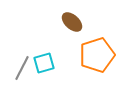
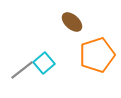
cyan square: rotated 25 degrees counterclockwise
gray line: moved 2 px down; rotated 25 degrees clockwise
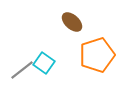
cyan square: rotated 15 degrees counterclockwise
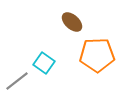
orange pentagon: rotated 16 degrees clockwise
gray line: moved 5 px left, 11 px down
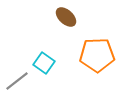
brown ellipse: moved 6 px left, 5 px up
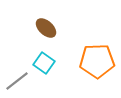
brown ellipse: moved 20 px left, 11 px down
orange pentagon: moved 6 px down
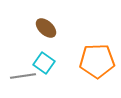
gray line: moved 6 px right, 5 px up; rotated 30 degrees clockwise
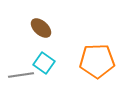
brown ellipse: moved 5 px left
gray line: moved 2 px left, 1 px up
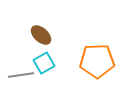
brown ellipse: moved 7 px down
cyan square: rotated 25 degrees clockwise
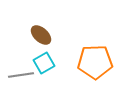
orange pentagon: moved 2 px left, 1 px down
